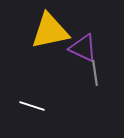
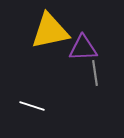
purple triangle: rotated 28 degrees counterclockwise
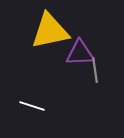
purple triangle: moved 3 px left, 5 px down
gray line: moved 3 px up
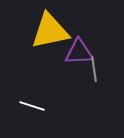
purple triangle: moved 1 px left, 1 px up
gray line: moved 1 px left, 1 px up
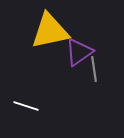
purple triangle: rotated 32 degrees counterclockwise
white line: moved 6 px left
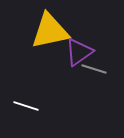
gray line: rotated 65 degrees counterclockwise
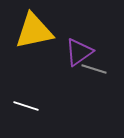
yellow triangle: moved 16 px left
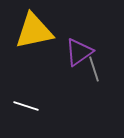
gray line: rotated 55 degrees clockwise
